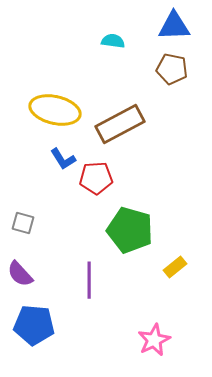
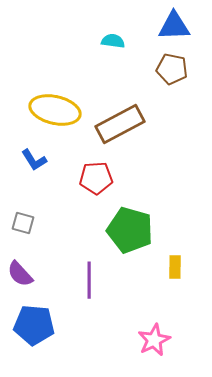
blue L-shape: moved 29 px left, 1 px down
yellow rectangle: rotated 50 degrees counterclockwise
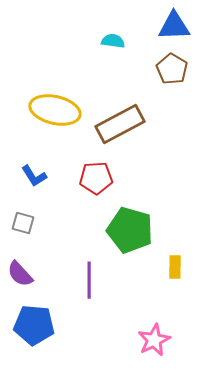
brown pentagon: rotated 20 degrees clockwise
blue L-shape: moved 16 px down
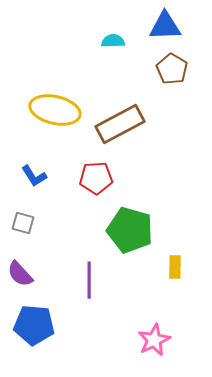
blue triangle: moved 9 px left
cyan semicircle: rotated 10 degrees counterclockwise
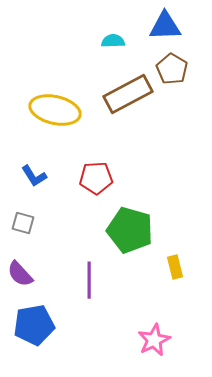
brown rectangle: moved 8 px right, 30 px up
yellow rectangle: rotated 15 degrees counterclockwise
blue pentagon: rotated 15 degrees counterclockwise
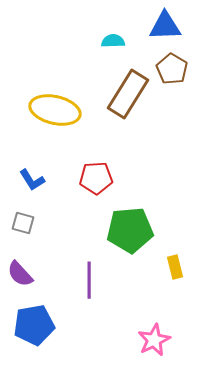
brown rectangle: rotated 30 degrees counterclockwise
blue L-shape: moved 2 px left, 4 px down
green pentagon: rotated 21 degrees counterclockwise
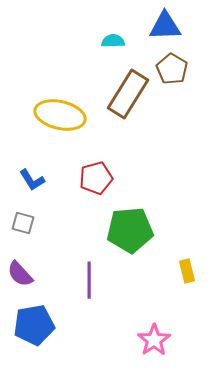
yellow ellipse: moved 5 px right, 5 px down
red pentagon: rotated 12 degrees counterclockwise
yellow rectangle: moved 12 px right, 4 px down
pink star: rotated 8 degrees counterclockwise
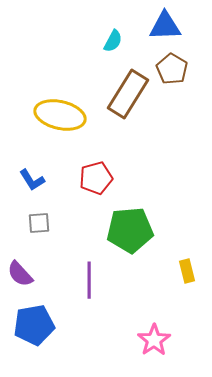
cyan semicircle: rotated 120 degrees clockwise
gray square: moved 16 px right; rotated 20 degrees counterclockwise
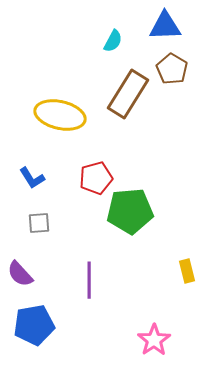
blue L-shape: moved 2 px up
green pentagon: moved 19 px up
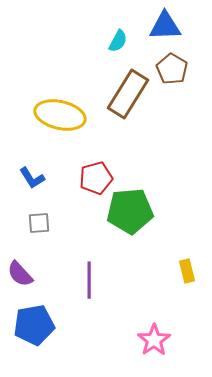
cyan semicircle: moved 5 px right
